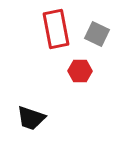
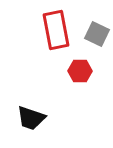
red rectangle: moved 1 px down
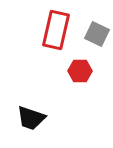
red rectangle: rotated 24 degrees clockwise
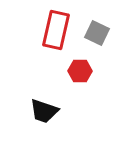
gray square: moved 1 px up
black trapezoid: moved 13 px right, 7 px up
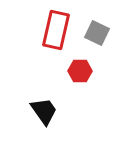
black trapezoid: rotated 144 degrees counterclockwise
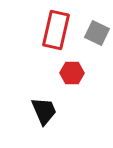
red hexagon: moved 8 px left, 2 px down
black trapezoid: rotated 12 degrees clockwise
